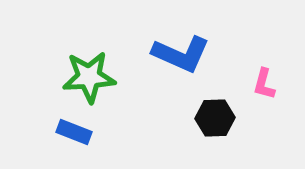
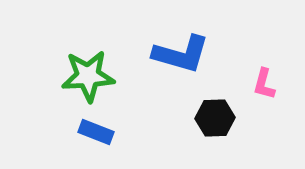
blue L-shape: rotated 8 degrees counterclockwise
green star: moved 1 px left, 1 px up
blue rectangle: moved 22 px right
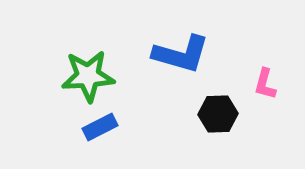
pink L-shape: moved 1 px right
black hexagon: moved 3 px right, 4 px up
blue rectangle: moved 4 px right, 5 px up; rotated 48 degrees counterclockwise
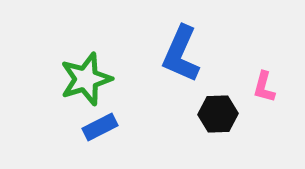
blue L-shape: rotated 98 degrees clockwise
green star: moved 2 px left, 3 px down; rotated 14 degrees counterclockwise
pink L-shape: moved 1 px left, 3 px down
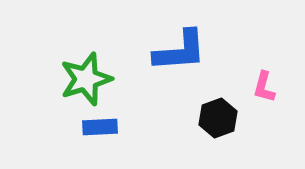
blue L-shape: moved 1 px left, 3 px up; rotated 118 degrees counterclockwise
black hexagon: moved 4 px down; rotated 18 degrees counterclockwise
blue rectangle: rotated 24 degrees clockwise
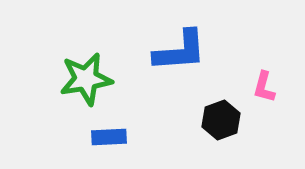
green star: rotated 8 degrees clockwise
black hexagon: moved 3 px right, 2 px down
blue rectangle: moved 9 px right, 10 px down
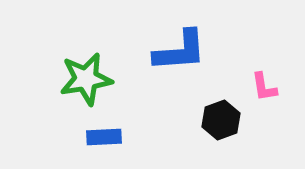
pink L-shape: rotated 24 degrees counterclockwise
blue rectangle: moved 5 px left
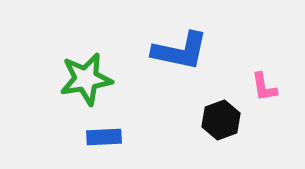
blue L-shape: rotated 16 degrees clockwise
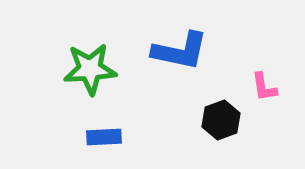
green star: moved 4 px right, 10 px up; rotated 6 degrees clockwise
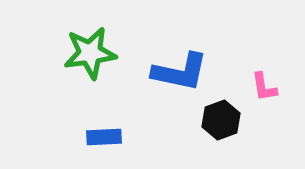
blue L-shape: moved 21 px down
green star: moved 16 px up; rotated 4 degrees counterclockwise
